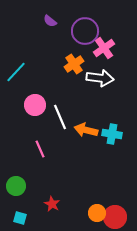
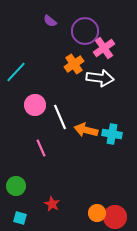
pink line: moved 1 px right, 1 px up
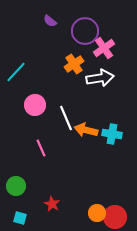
white arrow: rotated 16 degrees counterclockwise
white line: moved 6 px right, 1 px down
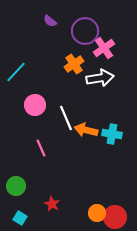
cyan square: rotated 16 degrees clockwise
